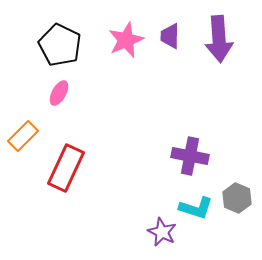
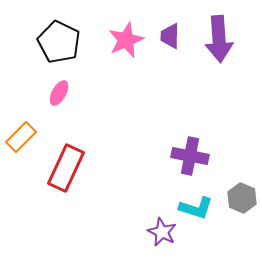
black pentagon: moved 1 px left, 3 px up
orange rectangle: moved 2 px left, 1 px down
gray hexagon: moved 5 px right
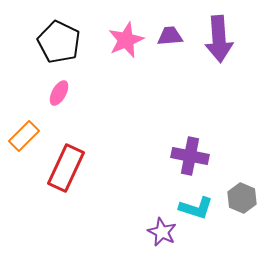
purple trapezoid: rotated 84 degrees clockwise
orange rectangle: moved 3 px right, 1 px up
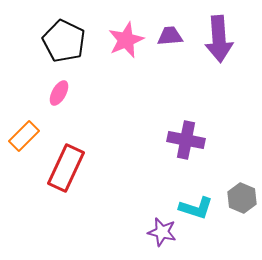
black pentagon: moved 5 px right, 1 px up
purple cross: moved 4 px left, 16 px up
purple star: rotated 12 degrees counterclockwise
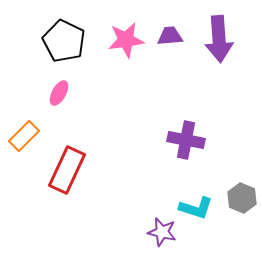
pink star: rotated 15 degrees clockwise
red rectangle: moved 1 px right, 2 px down
